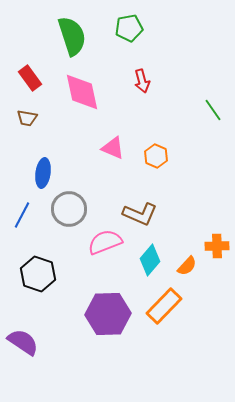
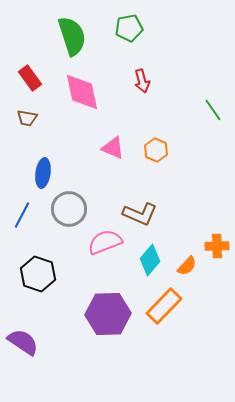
orange hexagon: moved 6 px up
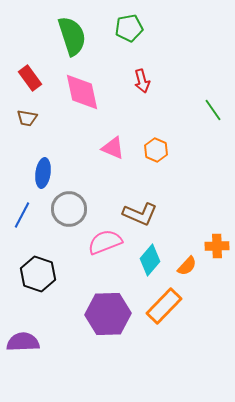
purple semicircle: rotated 36 degrees counterclockwise
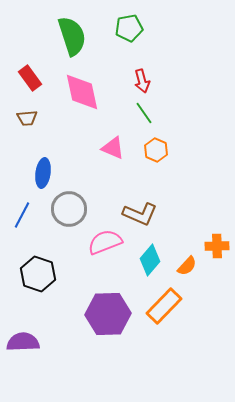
green line: moved 69 px left, 3 px down
brown trapezoid: rotated 15 degrees counterclockwise
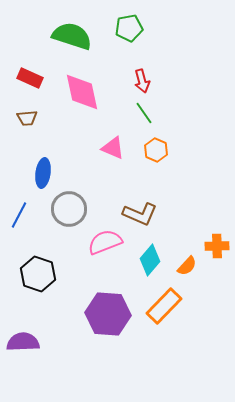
green semicircle: rotated 54 degrees counterclockwise
red rectangle: rotated 30 degrees counterclockwise
blue line: moved 3 px left
purple hexagon: rotated 6 degrees clockwise
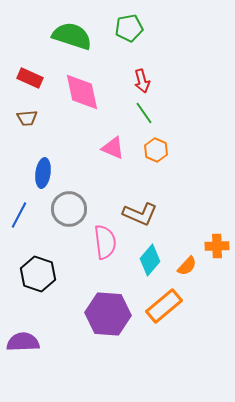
pink semicircle: rotated 104 degrees clockwise
orange rectangle: rotated 6 degrees clockwise
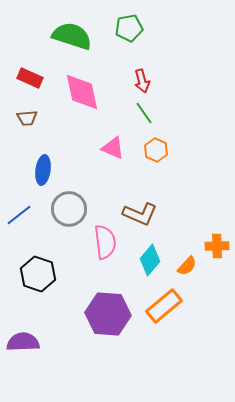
blue ellipse: moved 3 px up
blue line: rotated 24 degrees clockwise
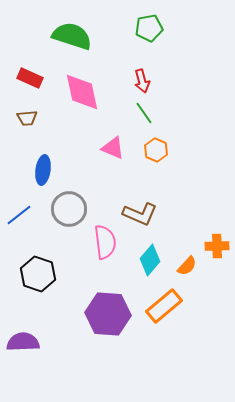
green pentagon: moved 20 px right
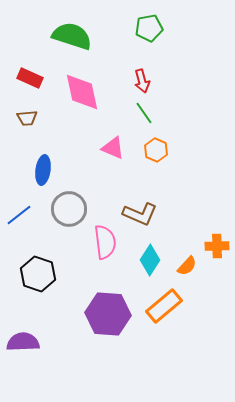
cyan diamond: rotated 8 degrees counterclockwise
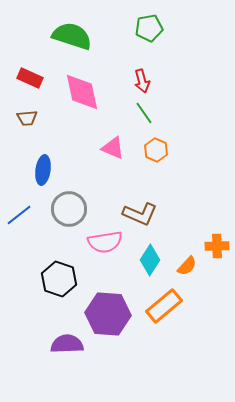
pink semicircle: rotated 88 degrees clockwise
black hexagon: moved 21 px right, 5 px down
purple semicircle: moved 44 px right, 2 px down
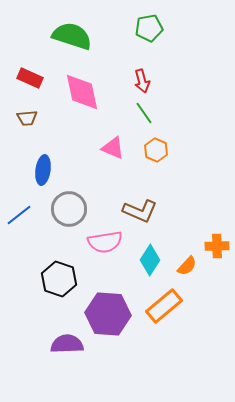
brown L-shape: moved 3 px up
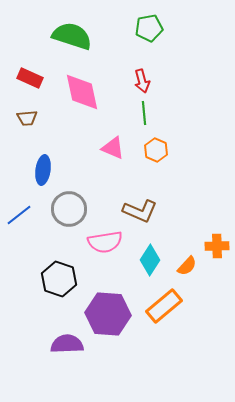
green line: rotated 30 degrees clockwise
